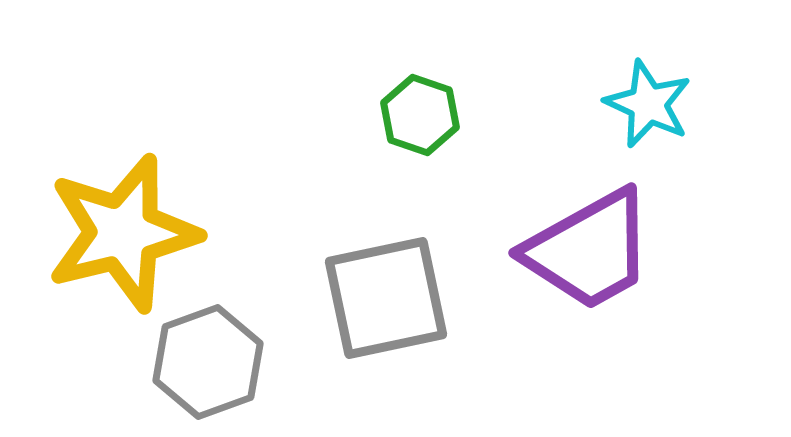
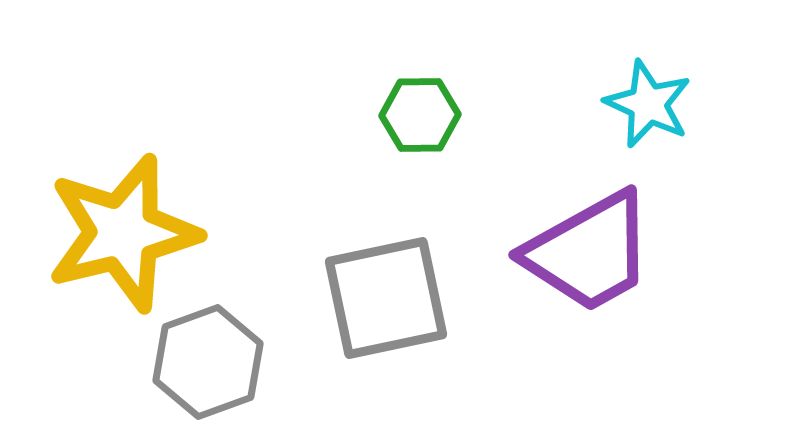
green hexagon: rotated 20 degrees counterclockwise
purple trapezoid: moved 2 px down
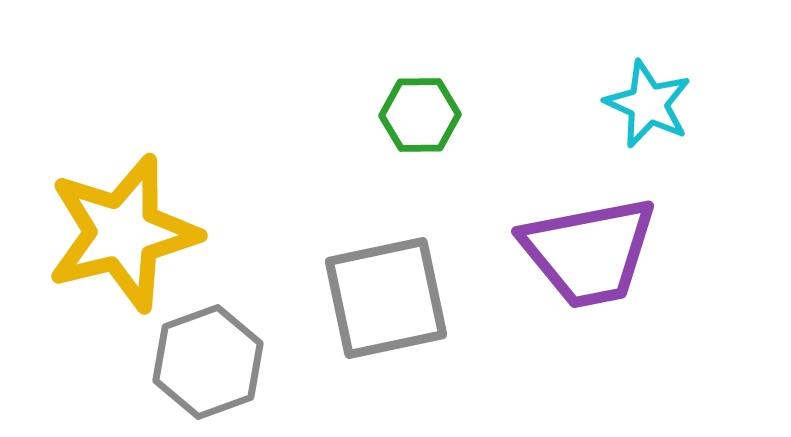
purple trapezoid: rotated 18 degrees clockwise
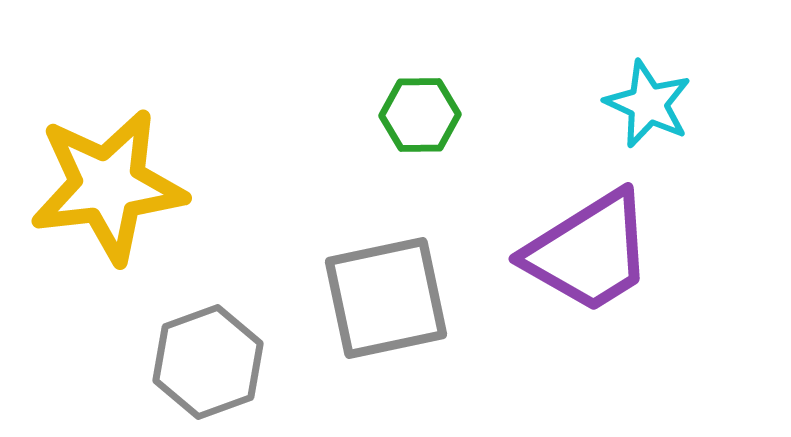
yellow star: moved 15 px left, 47 px up; rotated 7 degrees clockwise
purple trapezoid: rotated 21 degrees counterclockwise
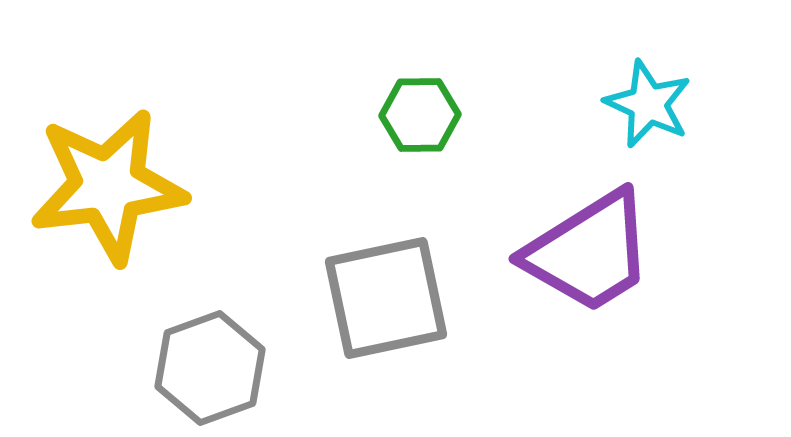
gray hexagon: moved 2 px right, 6 px down
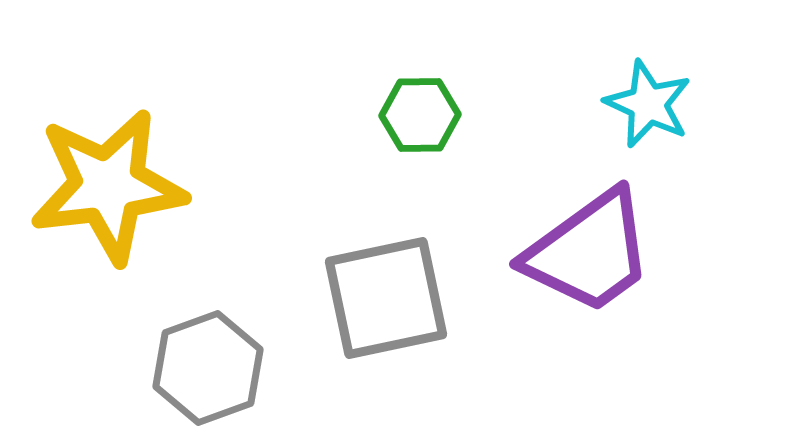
purple trapezoid: rotated 4 degrees counterclockwise
gray hexagon: moved 2 px left
